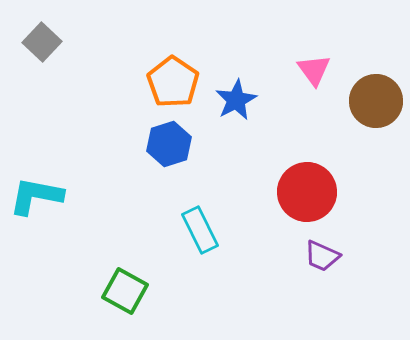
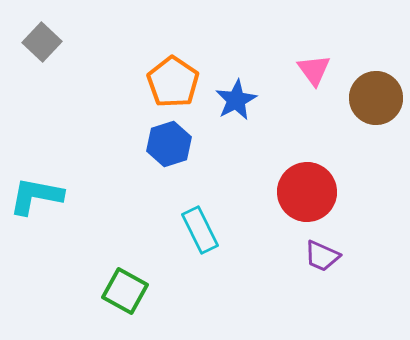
brown circle: moved 3 px up
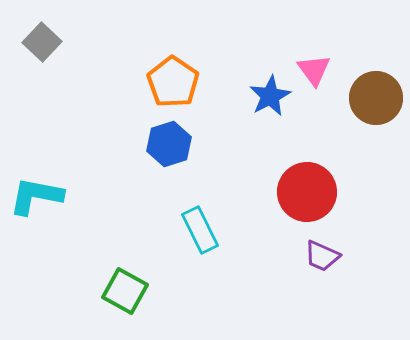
blue star: moved 34 px right, 4 px up
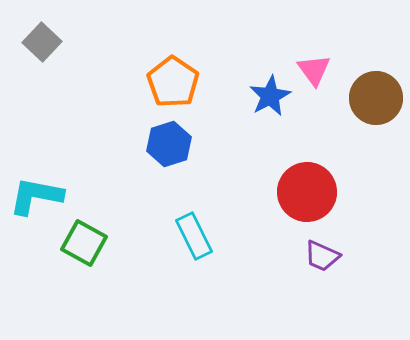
cyan rectangle: moved 6 px left, 6 px down
green square: moved 41 px left, 48 px up
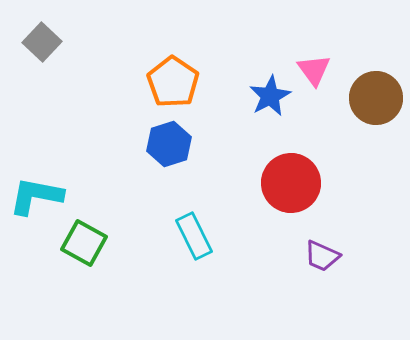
red circle: moved 16 px left, 9 px up
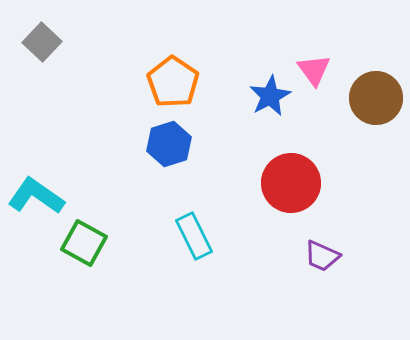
cyan L-shape: rotated 24 degrees clockwise
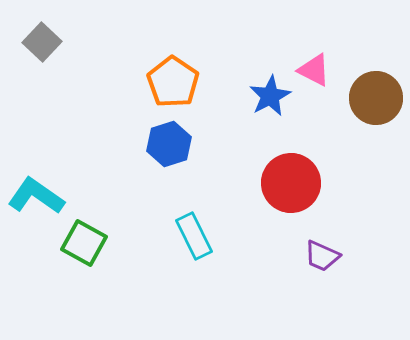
pink triangle: rotated 27 degrees counterclockwise
